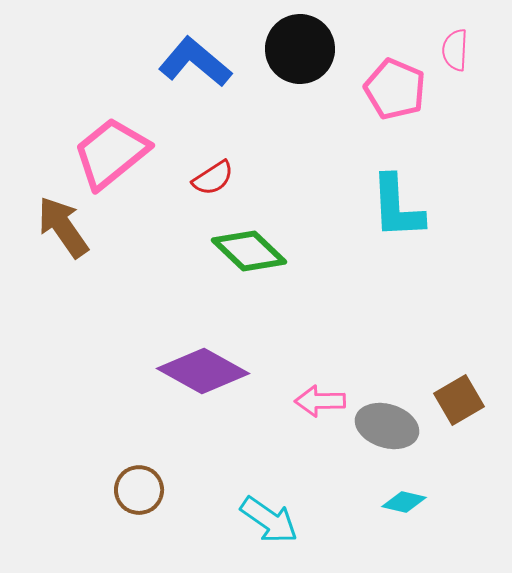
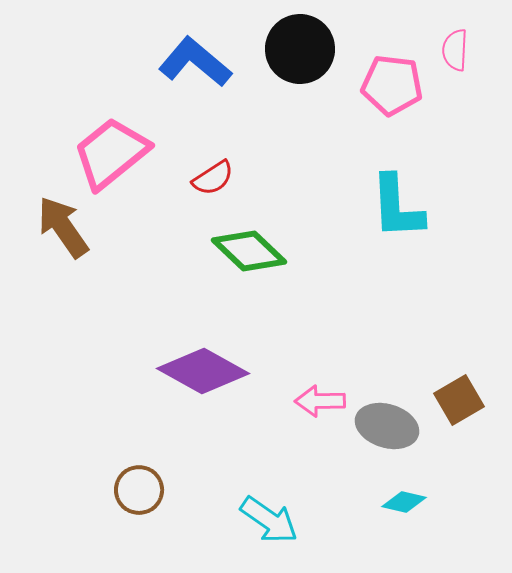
pink pentagon: moved 3 px left, 4 px up; rotated 16 degrees counterclockwise
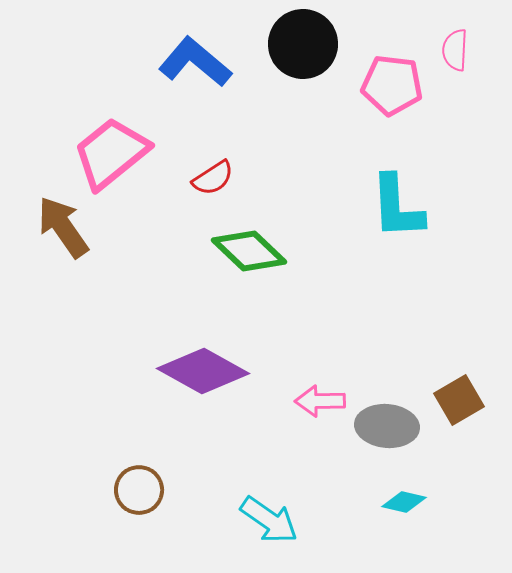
black circle: moved 3 px right, 5 px up
gray ellipse: rotated 12 degrees counterclockwise
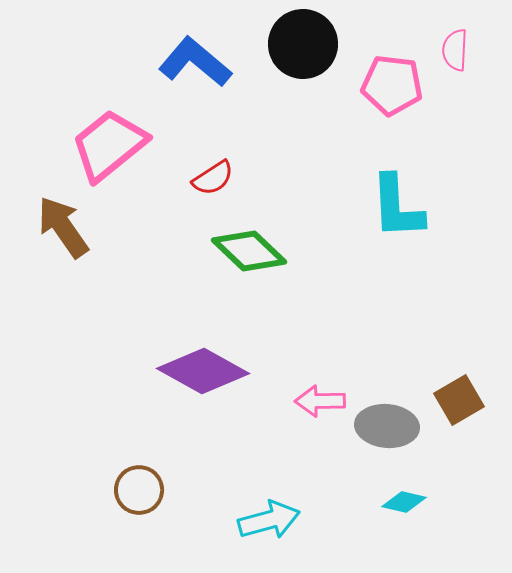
pink trapezoid: moved 2 px left, 8 px up
cyan arrow: rotated 50 degrees counterclockwise
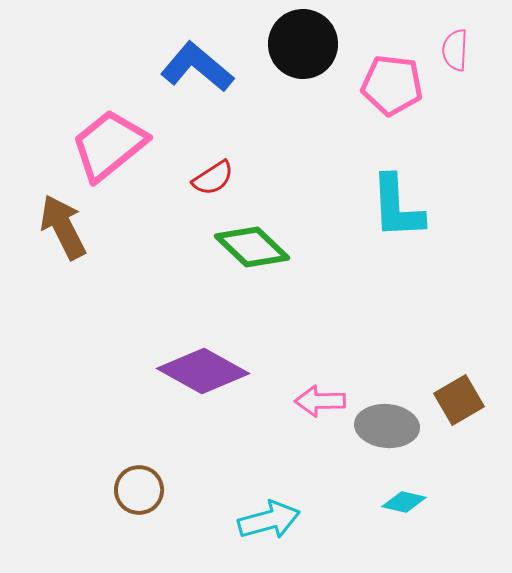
blue L-shape: moved 2 px right, 5 px down
brown arrow: rotated 8 degrees clockwise
green diamond: moved 3 px right, 4 px up
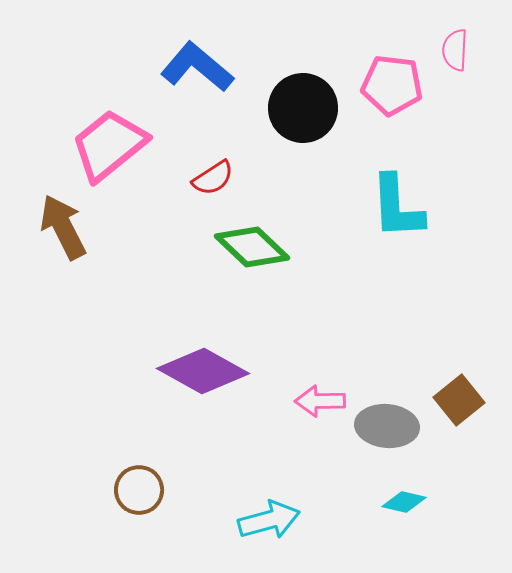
black circle: moved 64 px down
brown square: rotated 9 degrees counterclockwise
